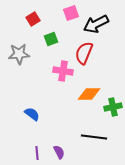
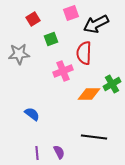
red semicircle: rotated 20 degrees counterclockwise
pink cross: rotated 30 degrees counterclockwise
green cross: moved 1 px left, 23 px up; rotated 18 degrees counterclockwise
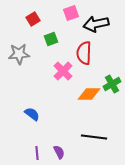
black arrow: rotated 15 degrees clockwise
pink cross: rotated 24 degrees counterclockwise
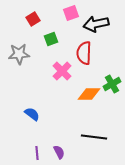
pink cross: moved 1 px left
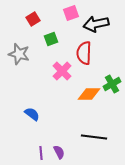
gray star: rotated 20 degrees clockwise
purple line: moved 4 px right
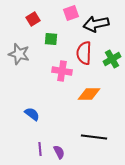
green square: rotated 24 degrees clockwise
pink cross: rotated 36 degrees counterclockwise
green cross: moved 25 px up
purple line: moved 1 px left, 4 px up
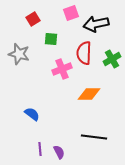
pink cross: moved 2 px up; rotated 30 degrees counterclockwise
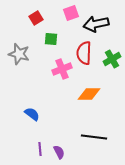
red square: moved 3 px right, 1 px up
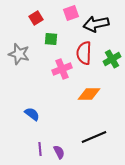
black line: rotated 30 degrees counterclockwise
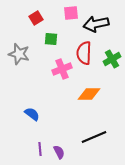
pink square: rotated 14 degrees clockwise
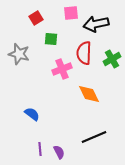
orange diamond: rotated 65 degrees clockwise
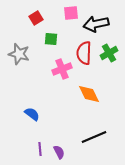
green cross: moved 3 px left, 6 px up
